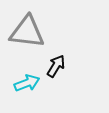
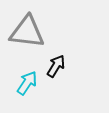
cyan arrow: rotated 35 degrees counterclockwise
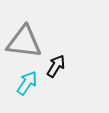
gray triangle: moved 3 px left, 10 px down
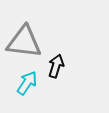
black arrow: rotated 15 degrees counterclockwise
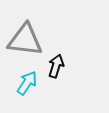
gray triangle: moved 1 px right, 2 px up
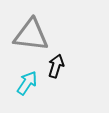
gray triangle: moved 6 px right, 5 px up
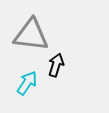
black arrow: moved 1 px up
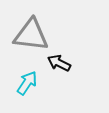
black arrow: moved 3 px right, 2 px up; rotated 80 degrees counterclockwise
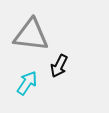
black arrow: moved 3 px down; rotated 90 degrees counterclockwise
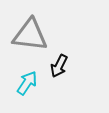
gray triangle: moved 1 px left
